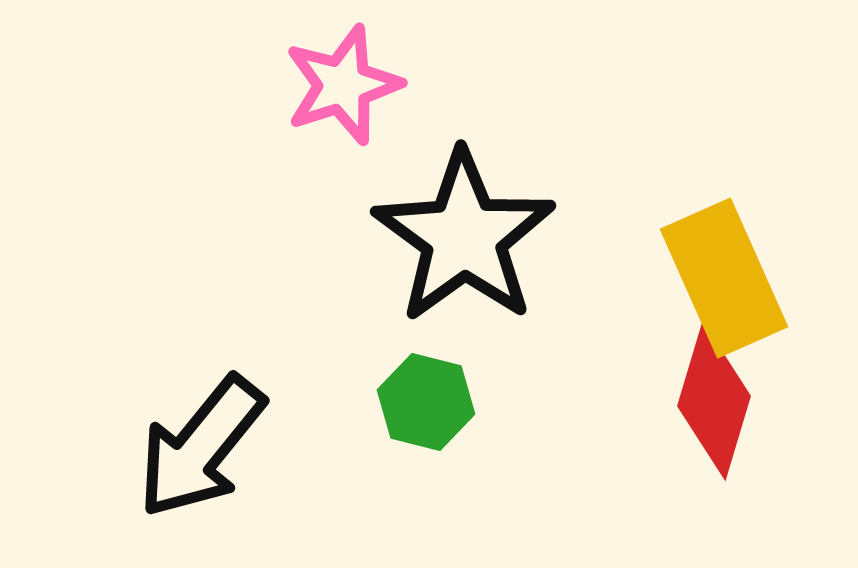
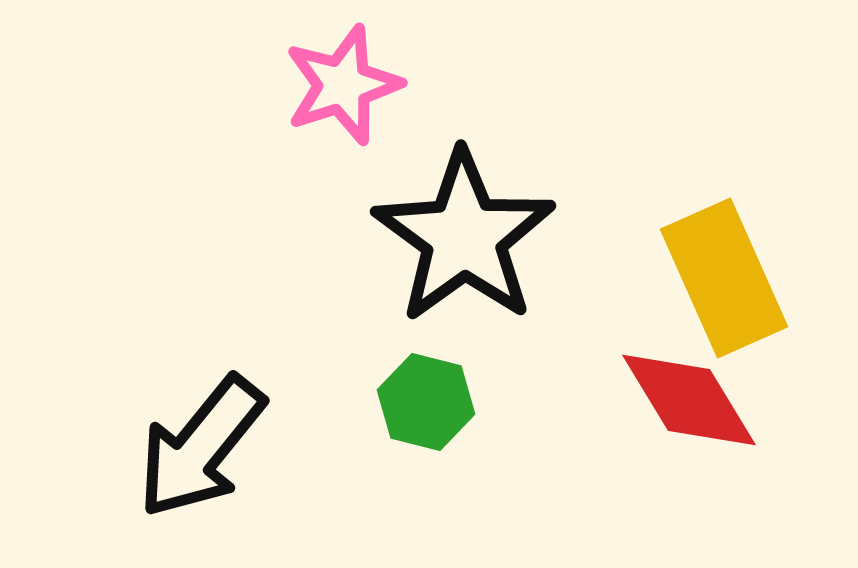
red diamond: moved 25 px left, 1 px up; rotated 48 degrees counterclockwise
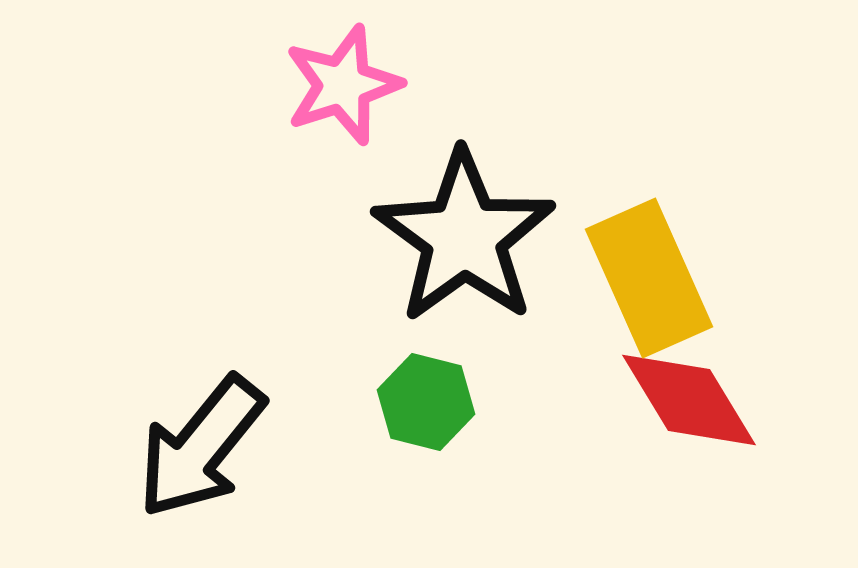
yellow rectangle: moved 75 px left
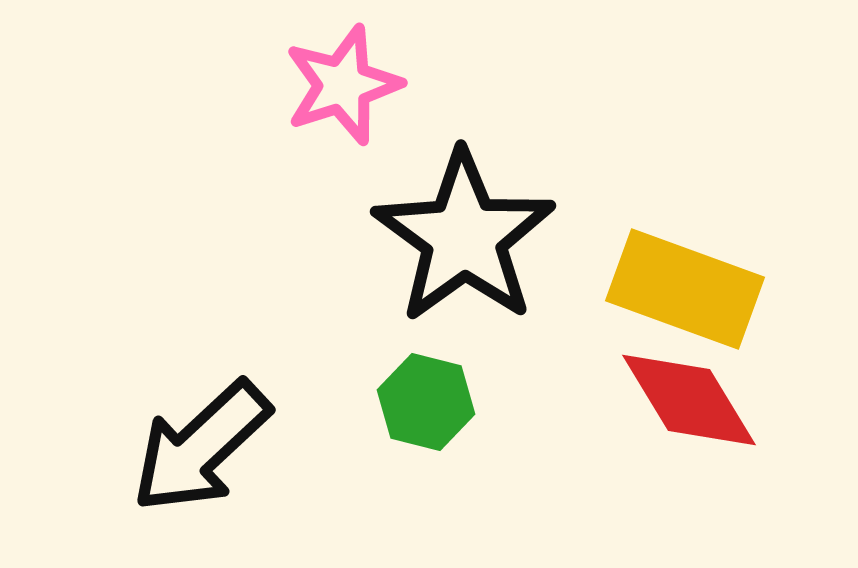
yellow rectangle: moved 36 px right, 11 px down; rotated 46 degrees counterclockwise
black arrow: rotated 8 degrees clockwise
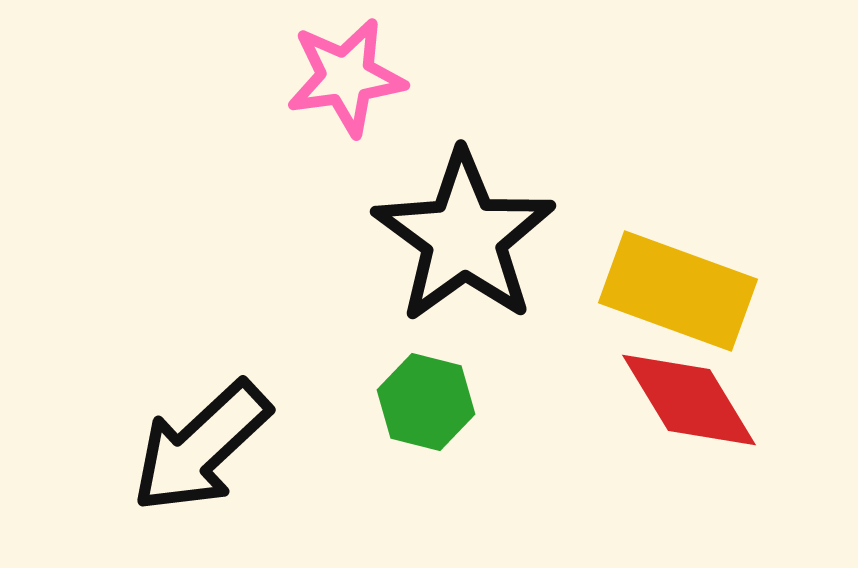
pink star: moved 3 px right, 8 px up; rotated 10 degrees clockwise
yellow rectangle: moved 7 px left, 2 px down
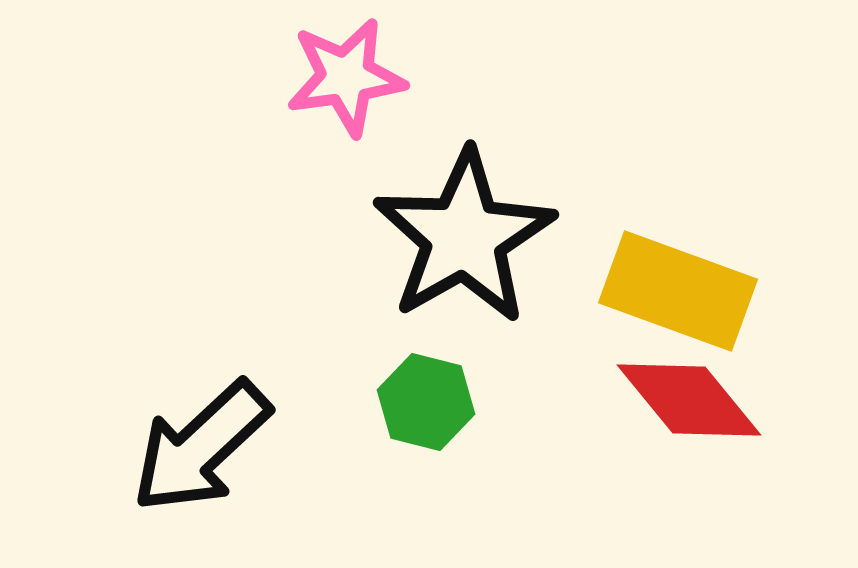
black star: rotated 6 degrees clockwise
red diamond: rotated 8 degrees counterclockwise
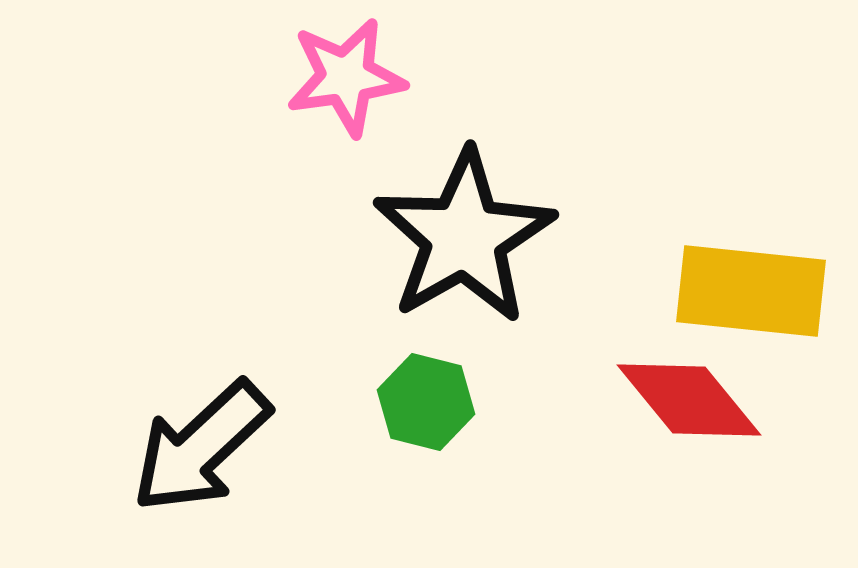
yellow rectangle: moved 73 px right; rotated 14 degrees counterclockwise
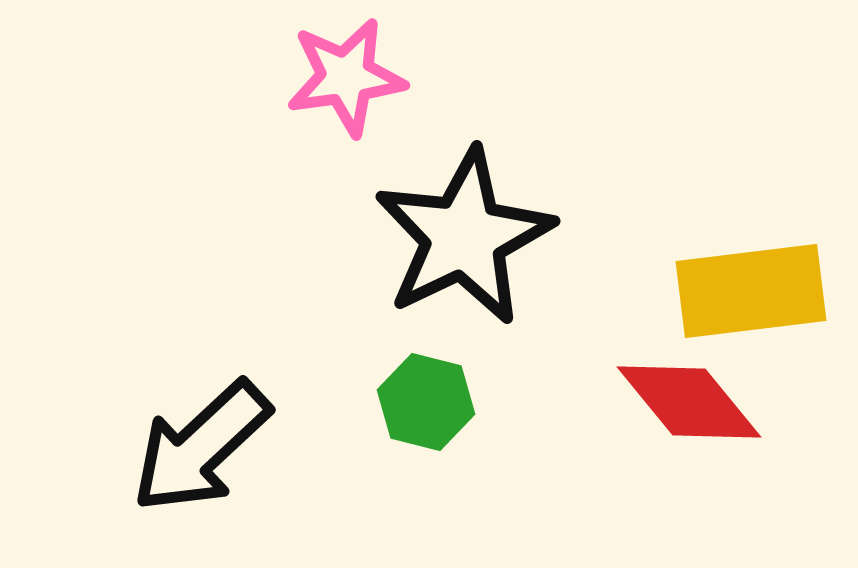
black star: rotated 4 degrees clockwise
yellow rectangle: rotated 13 degrees counterclockwise
red diamond: moved 2 px down
